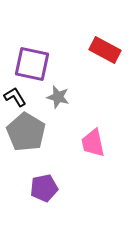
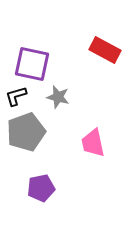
black L-shape: moved 1 px right, 1 px up; rotated 75 degrees counterclockwise
gray pentagon: rotated 21 degrees clockwise
purple pentagon: moved 3 px left
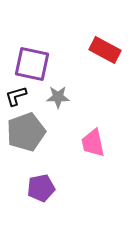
gray star: rotated 15 degrees counterclockwise
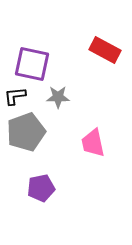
black L-shape: moved 1 px left; rotated 10 degrees clockwise
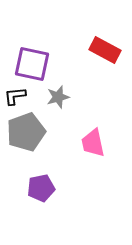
gray star: rotated 15 degrees counterclockwise
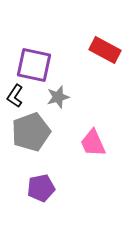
purple square: moved 2 px right, 1 px down
black L-shape: rotated 50 degrees counterclockwise
gray pentagon: moved 5 px right
pink trapezoid: rotated 12 degrees counterclockwise
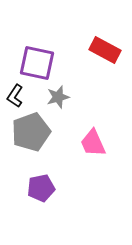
purple square: moved 3 px right, 2 px up
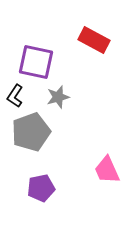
red rectangle: moved 11 px left, 10 px up
purple square: moved 1 px left, 1 px up
pink trapezoid: moved 14 px right, 27 px down
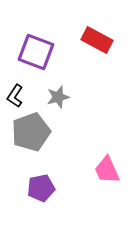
red rectangle: moved 3 px right
purple square: moved 10 px up; rotated 9 degrees clockwise
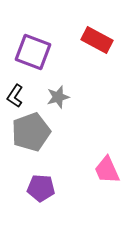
purple square: moved 3 px left
purple pentagon: rotated 16 degrees clockwise
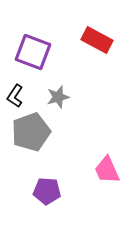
purple pentagon: moved 6 px right, 3 px down
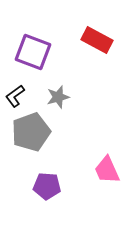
black L-shape: rotated 20 degrees clockwise
purple pentagon: moved 5 px up
